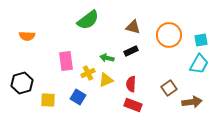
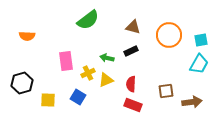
brown square: moved 3 px left, 3 px down; rotated 28 degrees clockwise
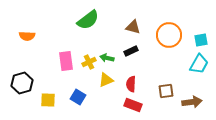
yellow cross: moved 1 px right, 11 px up
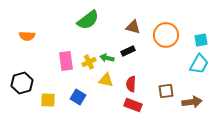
orange circle: moved 3 px left
black rectangle: moved 3 px left
yellow triangle: rotated 35 degrees clockwise
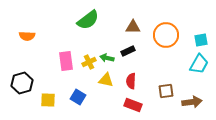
brown triangle: rotated 14 degrees counterclockwise
red semicircle: moved 3 px up
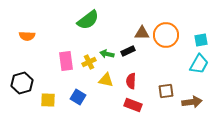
brown triangle: moved 9 px right, 6 px down
green arrow: moved 4 px up
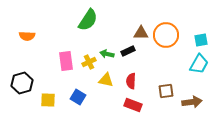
green semicircle: rotated 20 degrees counterclockwise
brown triangle: moved 1 px left
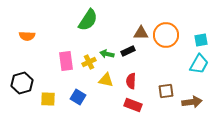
yellow square: moved 1 px up
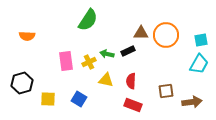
blue square: moved 1 px right, 2 px down
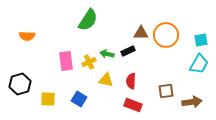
black hexagon: moved 2 px left, 1 px down
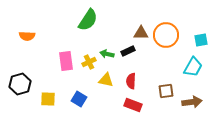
cyan trapezoid: moved 6 px left, 3 px down
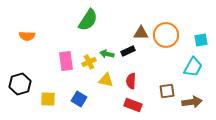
brown square: moved 1 px right
